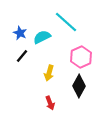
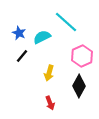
blue star: moved 1 px left
pink hexagon: moved 1 px right, 1 px up
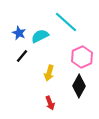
cyan semicircle: moved 2 px left, 1 px up
pink hexagon: moved 1 px down
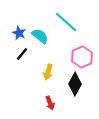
cyan semicircle: rotated 66 degrees clockwise
black line: moved 2 px up
yellow arrow: moved 1 px left, 1 px up
black diamond: moved 4 px left, 2 px up
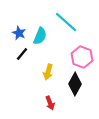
cyan semicircle: rotated 72 degrees clockwise
pink hexagon: rotated 15 degrees counterclockwise
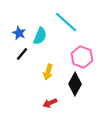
red arrow: rotated 88 degrees clockwise
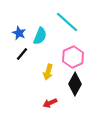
cyan line: moved 1 px right
pink hexagon: moved 9 px left; rotated 15 degrees clockwise
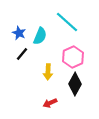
yellow arrow: rotated 14 degrees counterclockwise
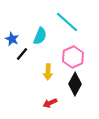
blue star: moved 7 px left, 6 px down
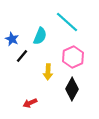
black line: moved 2 px down
black diamond: moved 3 px left, 5 px down
red arrow: moved 20 px left
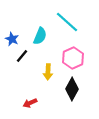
pink hexagon: moved 1 px down
